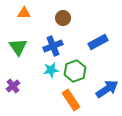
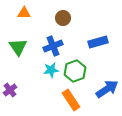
blue rectangle: rotated 12 degrees clockwise
purple cross: moved 3 px left, 4 px down
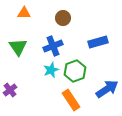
cyan star: rotated 14 degrees counterclockwise
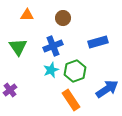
orange triangle: moved 3 px right, 2 px down
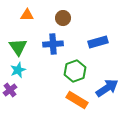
blue cross: moved 2 px up; rotated 18 degrees clockwise
cyan star: moved 33 px left
blue arrow: moved 1 px up
orange rectangle: moved 6 px right; rotated 25 degrees counterclockwise
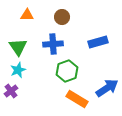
brown circle: moved 1 px left, 1 px up
green hexagon: moved 8 px left
purple cross: moved 1 px right, 1 px down
orange rectangle: moved 1 px up
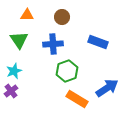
blue rectangle: rotated 36 degrees clockwise
green triangle: moved 1 px right, 7 px up
cyan star: moved 4 px left, 1 px down
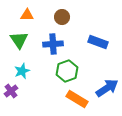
cyan star: moved 8 px right
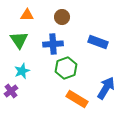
green hexagon: moved 1 px left, 3 px up
blue arrow: moved 1 px left; rotated 25 degrees counterclockwise
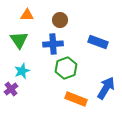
brown circle: moved 2 px left, 3 px down
purple cross: moved 2 px up
orange rectangle: moved 1 px left; rotated 10 degrees counterclockwise
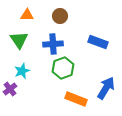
brown circle: moved 4 px up
green hexagon: moved 3 px left
purple cross: moved 1 px left
